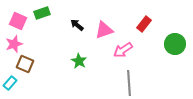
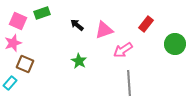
red rectangle: moved 2 px right
pink star: moved 1 px left, 1 px up
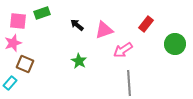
pink square: rotated 18 degrees counterclockwise
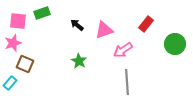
gray line: moved 2 px left, 1 px up
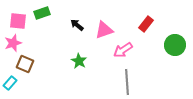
green circle: moved 1 px down
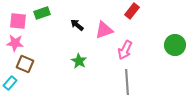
red rectangle: moved 14 px left, 13 px up
pink star: moved 2 px right; rotated 24 degrees clockwise
pink arrow: moved 2 px right; rotated 30 degrees counterclockwise
